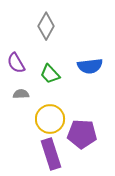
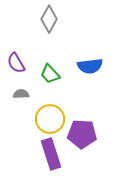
gray diamond: moved 3 px right, 7 px up
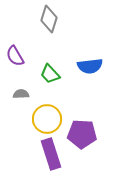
gray diamond: rotated 12 degrees counterclockwise
purple semicircle: moved 1 px left, 7 px up
yellow circle: moved 3 px left
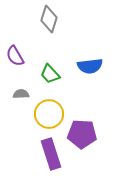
yellow circle: moved 2 px right, 5 px up
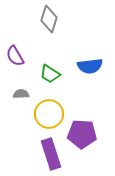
green trapezoid: rotated 15 degrees counterclockwise
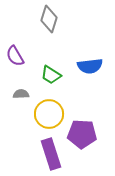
green trapezoid: moved 1 px right, 1 px down
